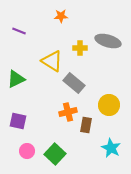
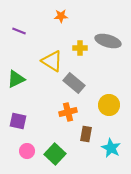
brown rectangle: moved 9 px down
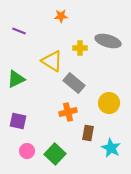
yellow circle: moved 2 px up
brown rectangle: moved 2 px right, 1 px up
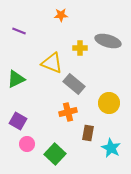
orange star: moved 1 px up
yellow triangle: moved 2 px down; rotated 10 degrees counterclockwise
gray rectangle: moved 1 px down
purple square: rotated 18 degrees clockwise
pink circle: moved 7 px up
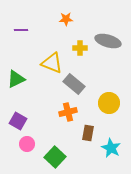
orange star: moved 5 px right, 4 px down
purple line: moved 2 px right, 1 px up; rotated 24 degrees counterclockwise
green square: moved 3 px down
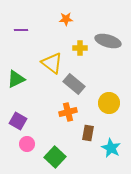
yellow triangle: rotated 15 degrees clockwise
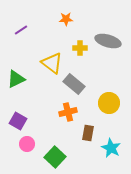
purple line: rotated 32 degrees counterclockwise
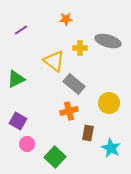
yellow triangle: moved 2 px right, 2 px up
orange cross: moved 1 px right, 1 px up
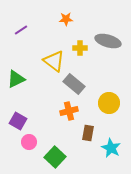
pink circle: moved 2 px right, 2 px up
